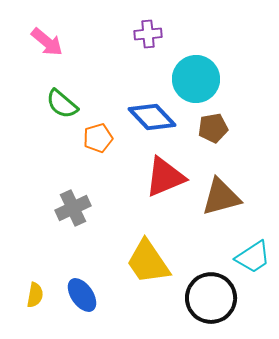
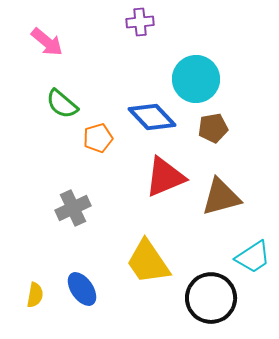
purple cross: moved 8 px left, 12 px up
blue ellipse: moved 6 px up
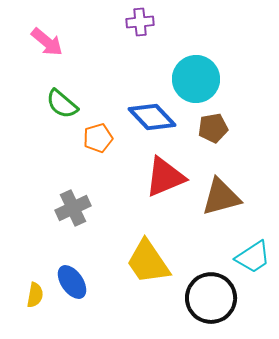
blue ellipse: moved 10 px left, 7 px up
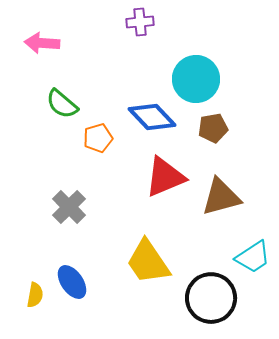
pink arrow: moved 5 px left, 1 px down; rotated 144 degrees clockwise
gray cross: moved 4 px left, 1 px up; rotated 20 degrees counterclockwise
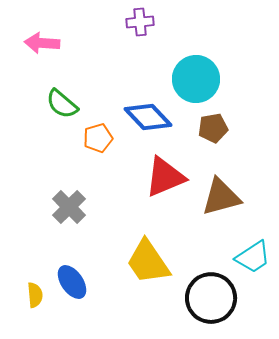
blue diamond: moved 4 px left
yellow semicircle: rotated 15 degrees counterclockwise
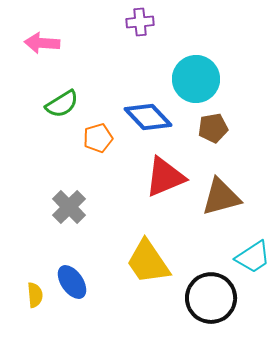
green semicircle: rotated 72 degrees counterclockwise
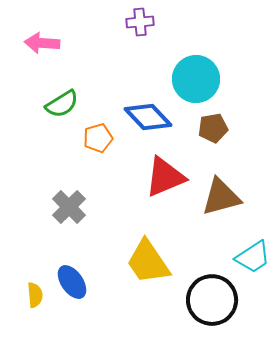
black circle: moved 1 px right, 2 px down
